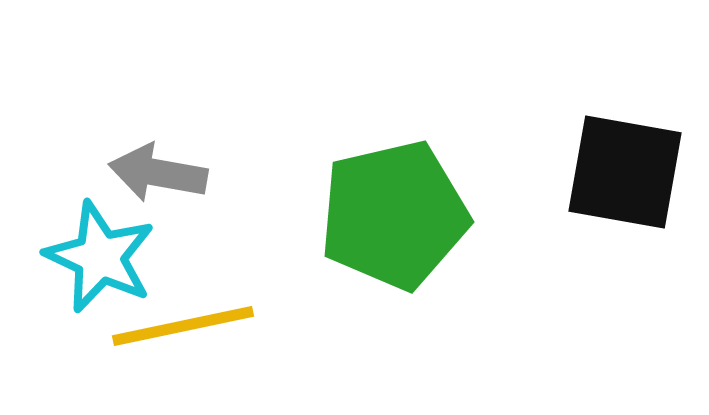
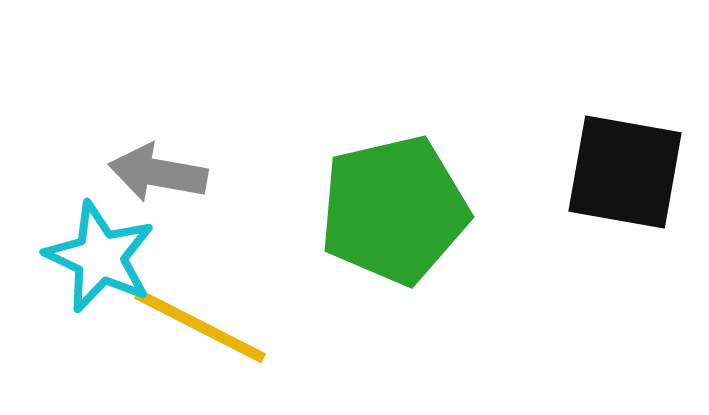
green pentagon: moved 5 px up
yellow line: moved 17 px right; rotated 39 degrees clockwise
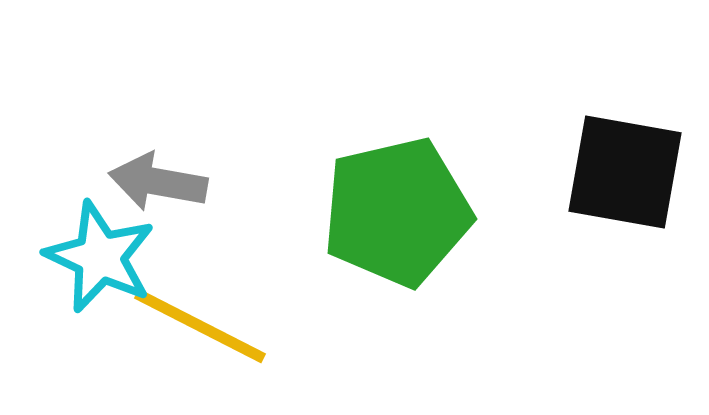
gray arrow: moved 9 px down
green pentagon: moved 3 px right, 2 px down
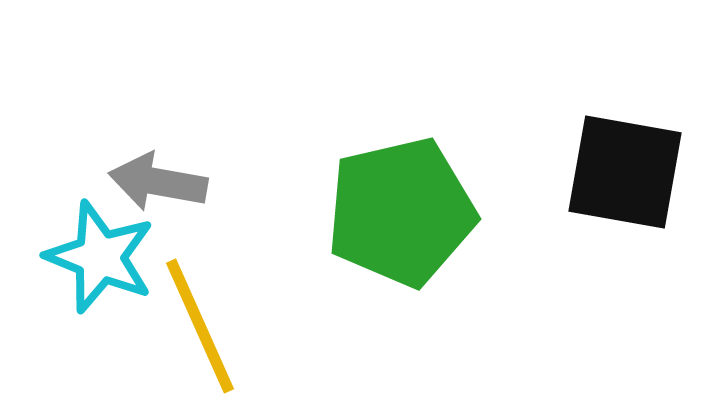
green pentagon: moved 4 px right
cyan star: rotated 3 degrees counterclockwise
yellow line: rotated 39 degrees clockwise
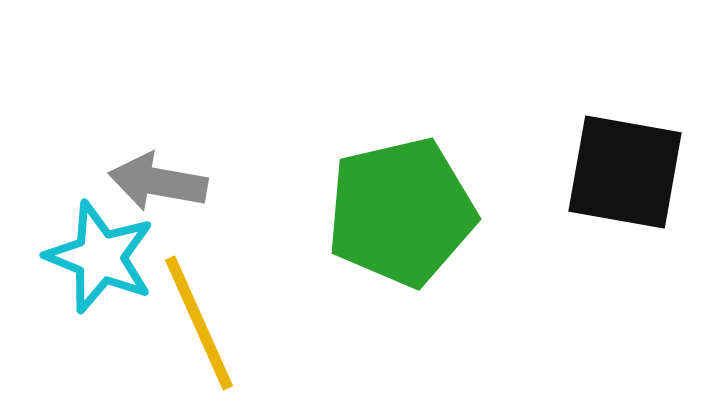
yellow line: moved 1 px left, 3 px up
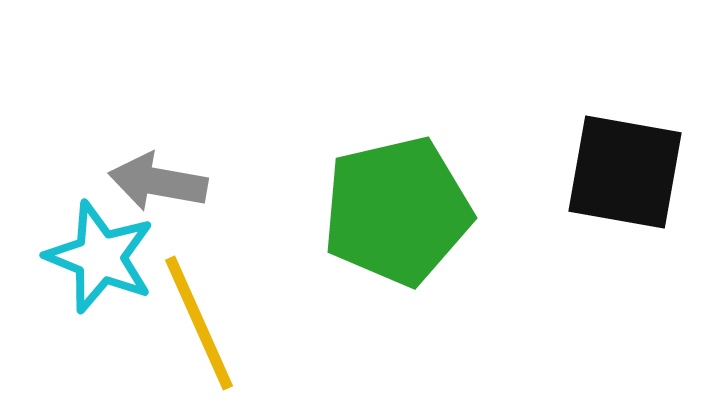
green pentagon: moved 4 px left, 1 px up
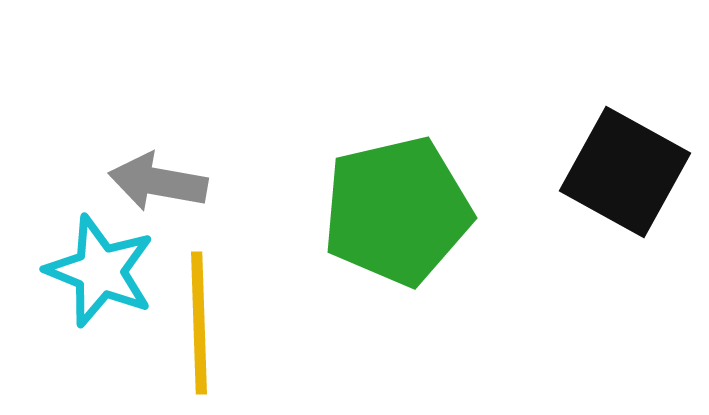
black square: rotated 19 degrees clockwise
cyan star: moved 14 px down
yellow line: rotated 22 degrees clockwise
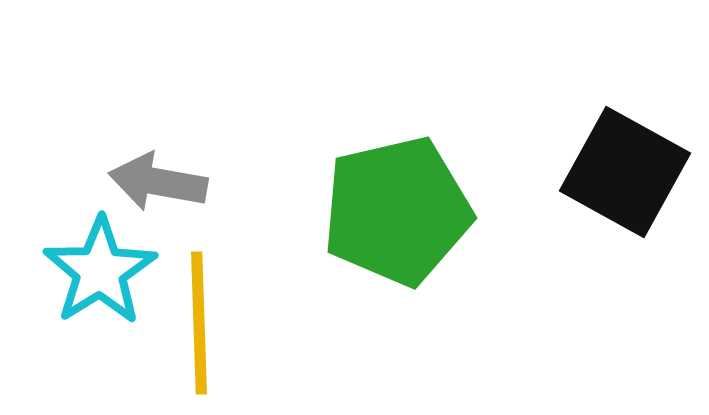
cyan star: rotated 18 degrees clockwise
